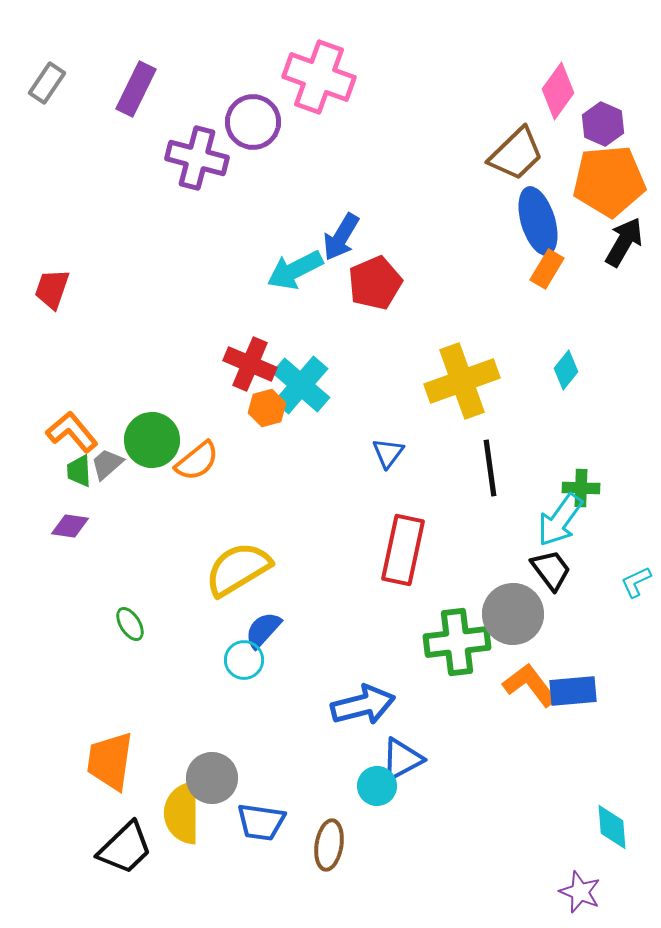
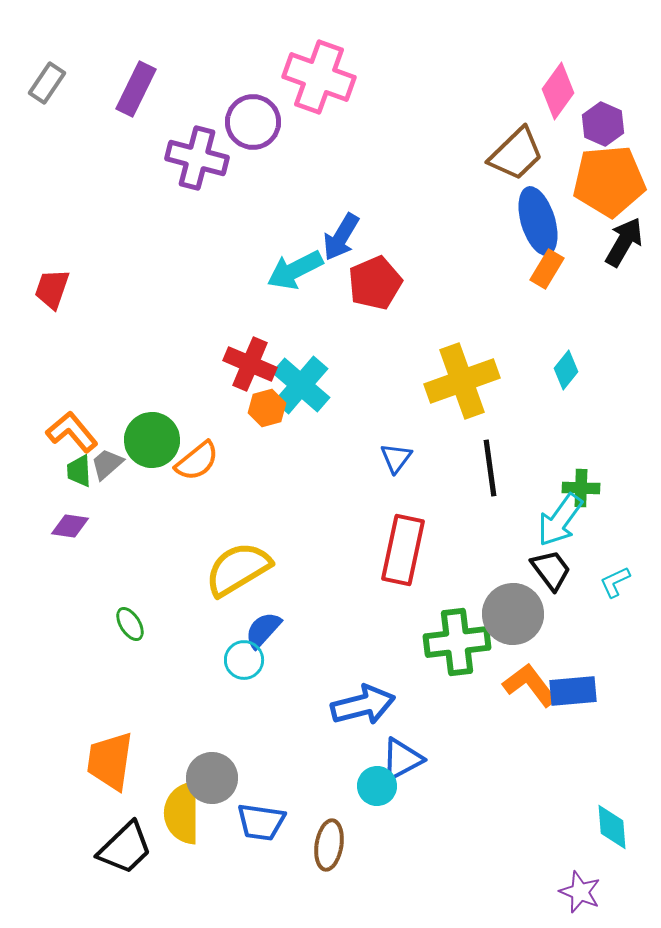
blue triangle at (388, 453): moved 8 px right, 5 px down
cyan L-shape at (636, 582): moved 21 px left
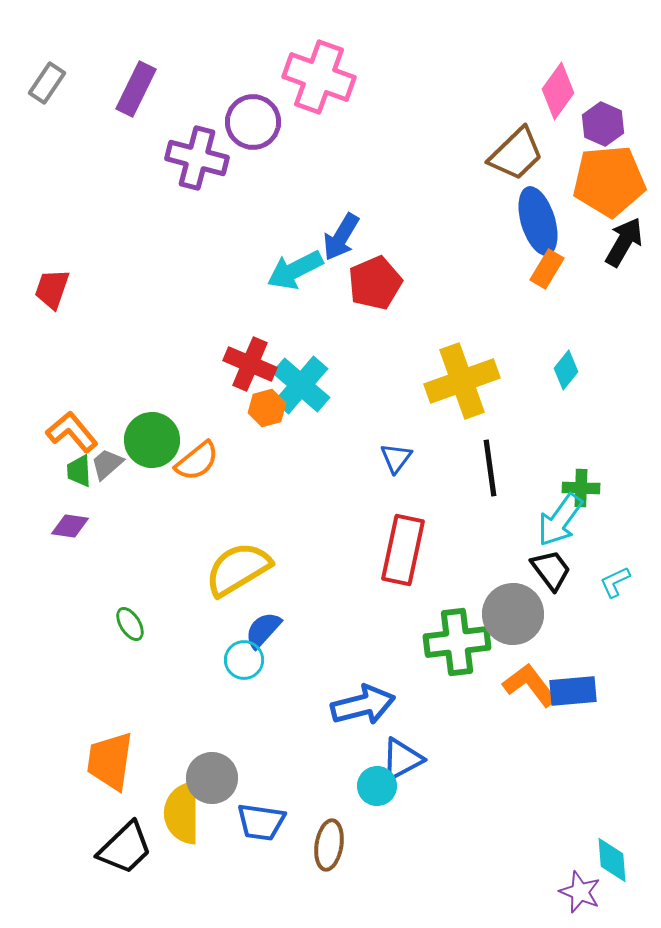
cyan diamond at (612, 827): moved 33 px down
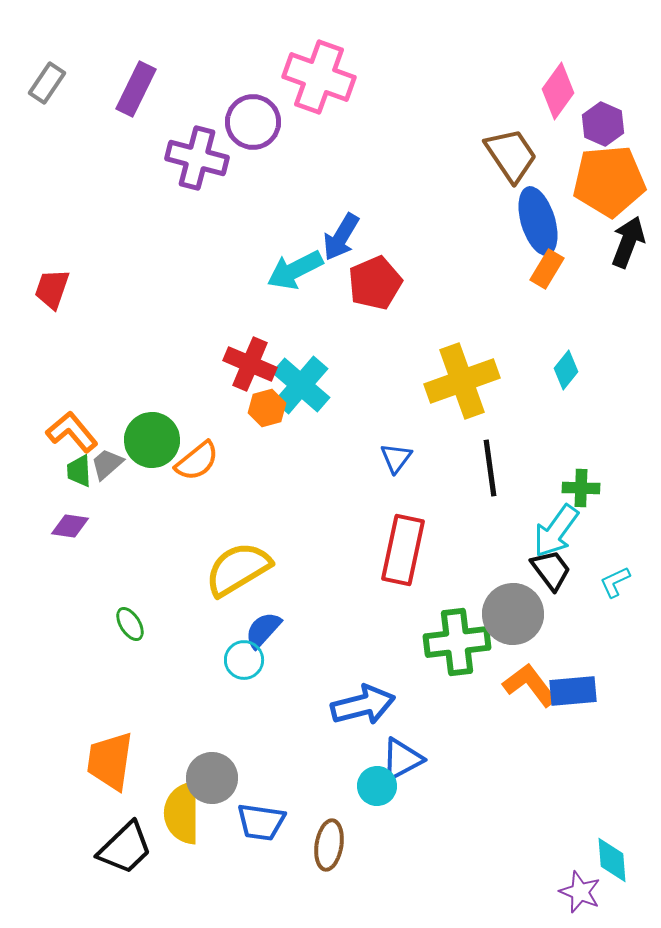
brown trapezoid at (516, 154): moved 5 px left, 1 px down; rotated 80 degrees counterclockwise
black arrow at (624, 242): moved 4 px right; rotated 9 degrees counterclockwise
cyan arrow at (560, 520): moved 4 px left, 11 px down
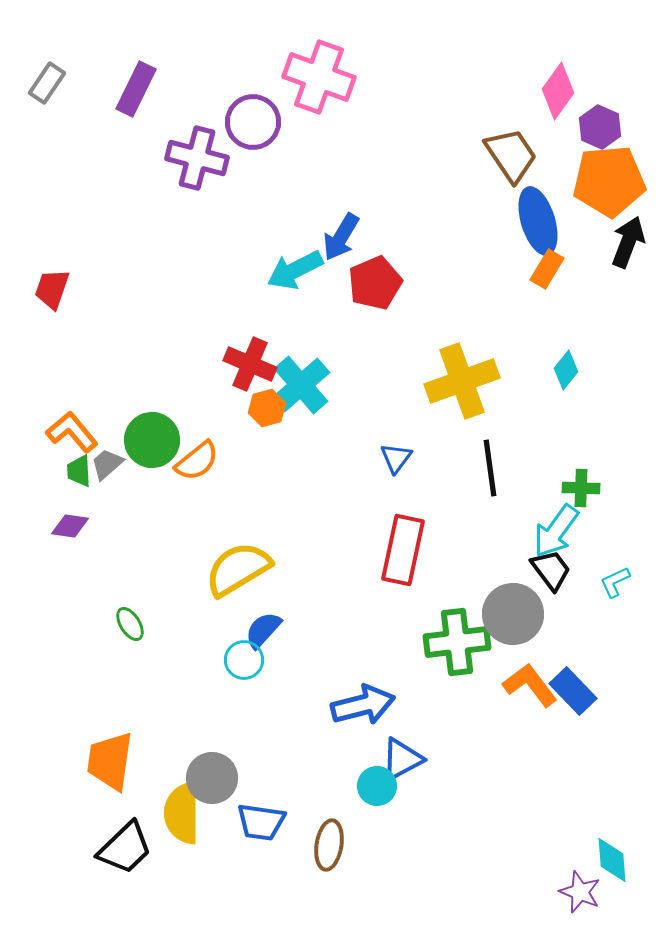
purple hexagon at (603, 124): moved 3 px left, 3 px down
cyan cross at (301, 385): rotated 8 degrees clockwise
blue rectangle at (573, 691): rotated 51 degrees clockwise
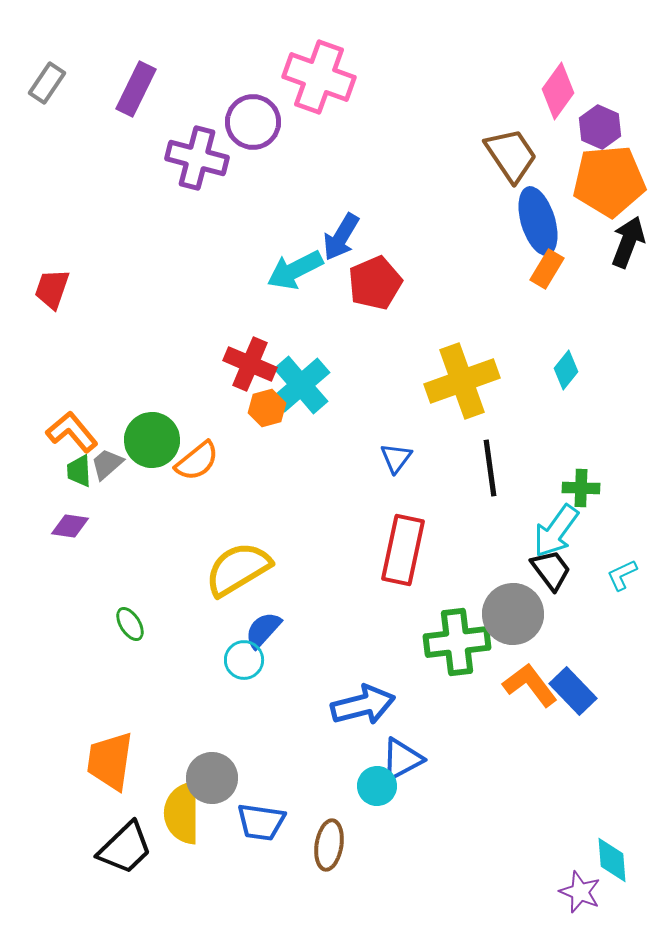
cyan L-shape at (615, 582): moved 7 px right, 7 px up
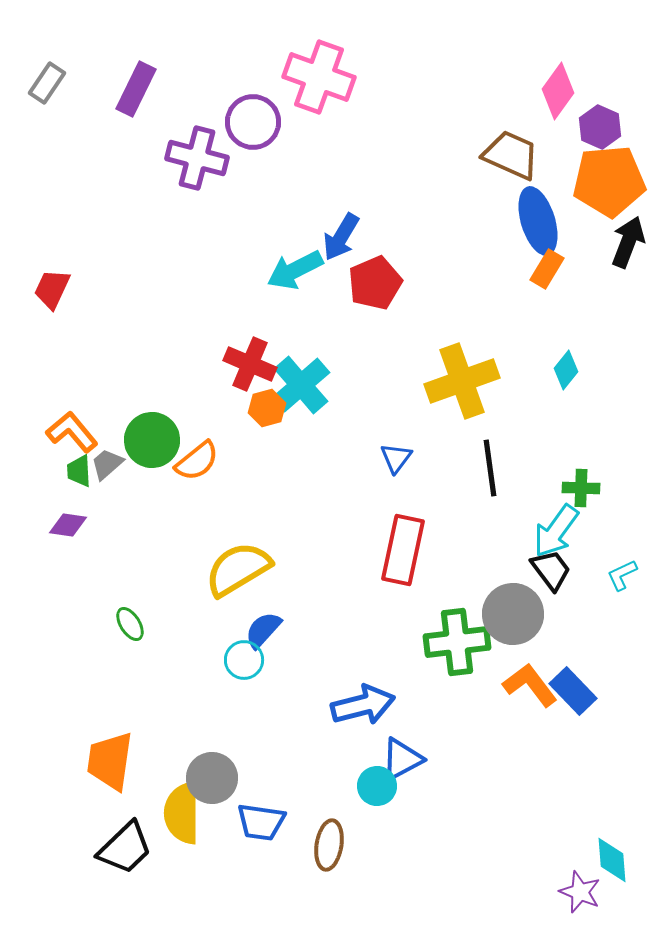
brown trapezoid at (511, 155): rotated 32 degrees counterclockwise
red trapezoid at (52, 289): rotated 6 degrees clockwise
purple diamond at (70, 526): moved 2 px left, 1 px up
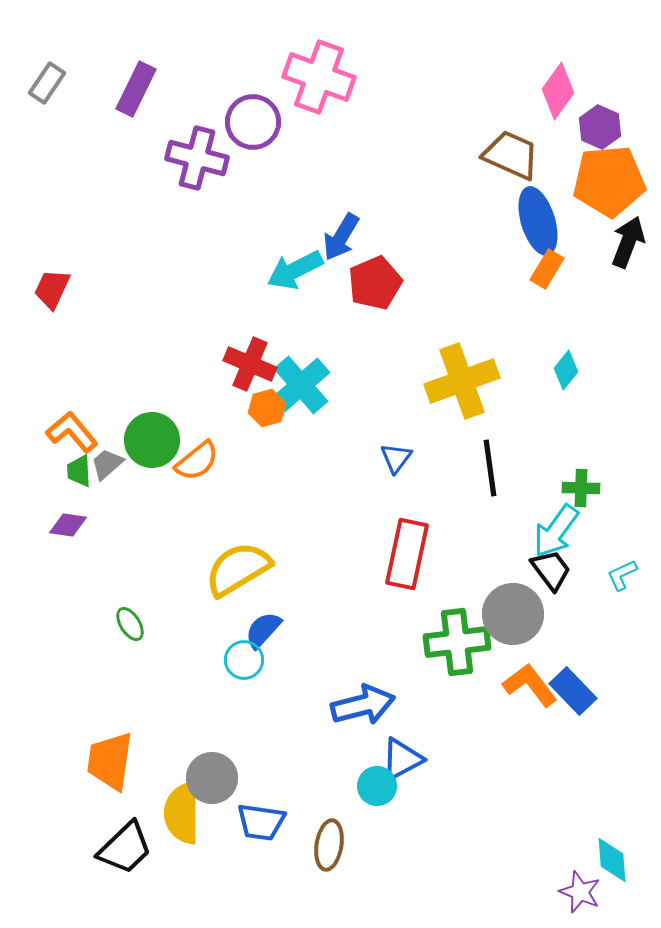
red rectangle at (403, 550): moved 4 px right, 4 px down
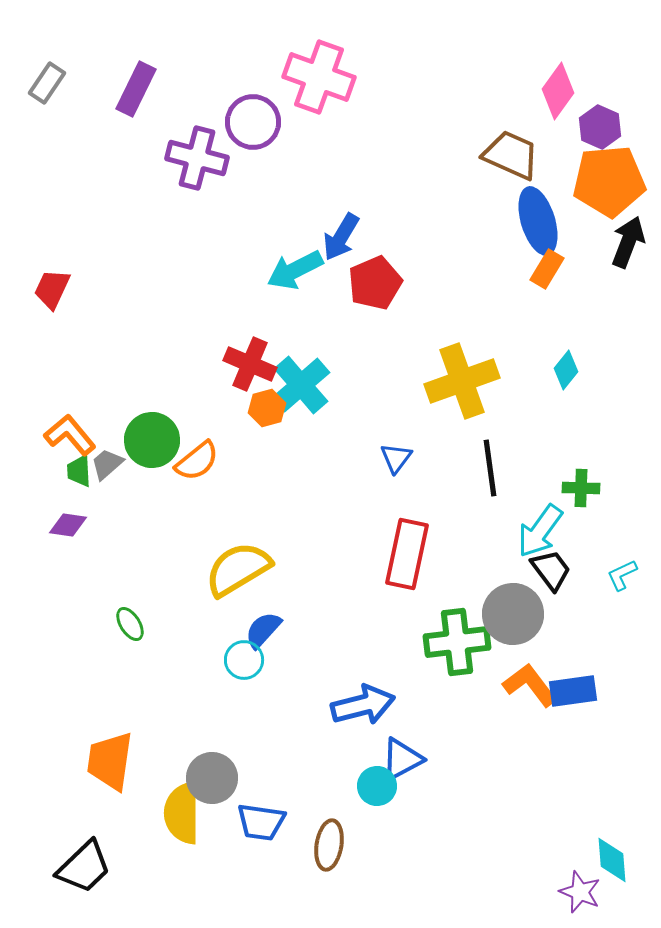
orange L-shape at (72, 432): moved 2 px left, 3 px down
cyan arrow at (556, 531): moved 16 px left
blue rectangle at (573, 691): rotated 54 degrees counterclockwise
black trapezoid at (125, 848): moved 41 px left, 19 px down
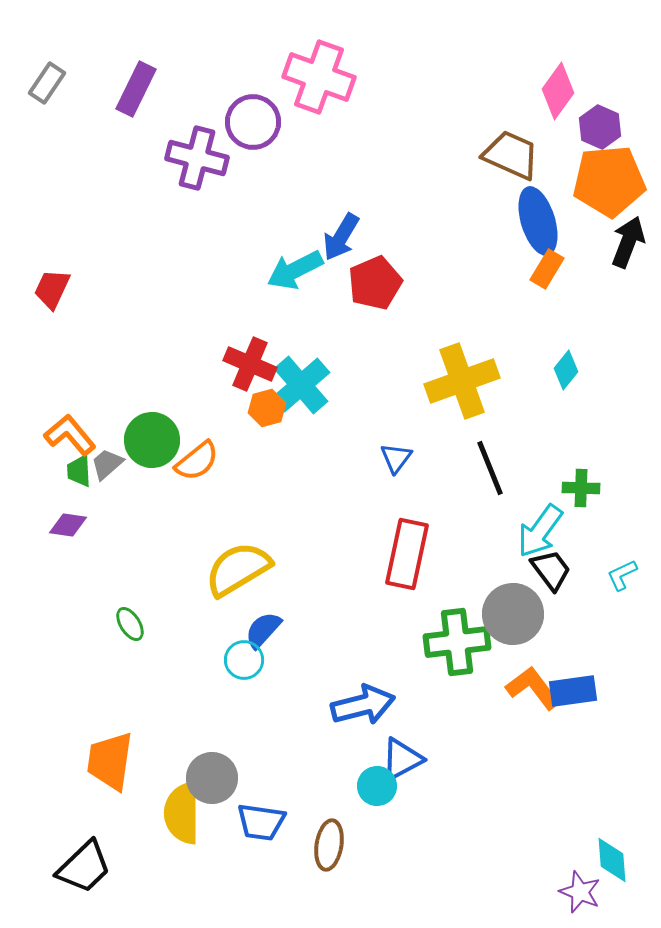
black line at (490, 468): rotated 14 degrees counterclockwise
orange L-shape at (530, 685): moved 3 px right, 3 px down
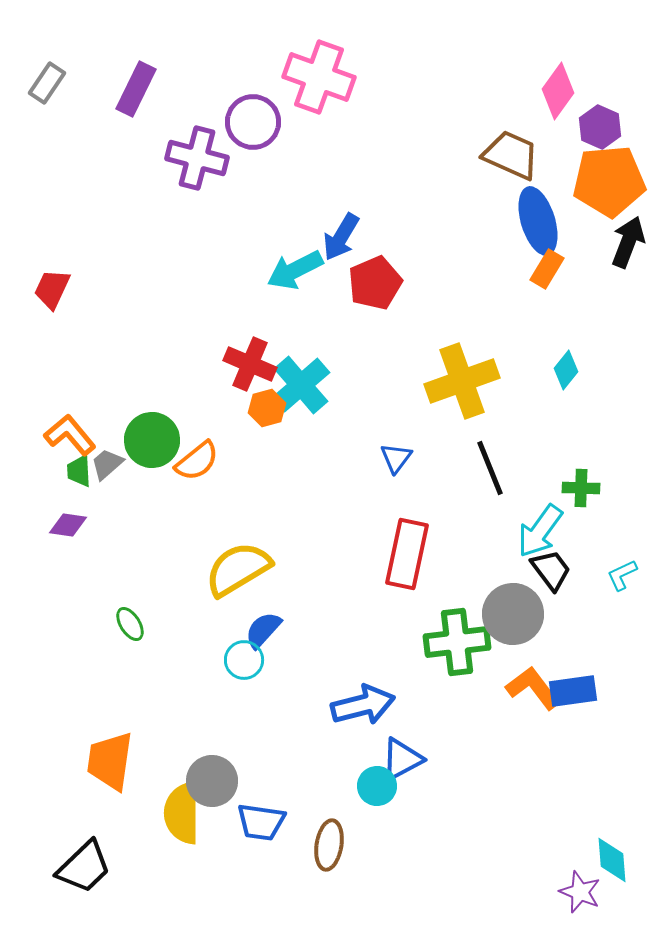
gray circle at (212, 778): moved 3 px down
